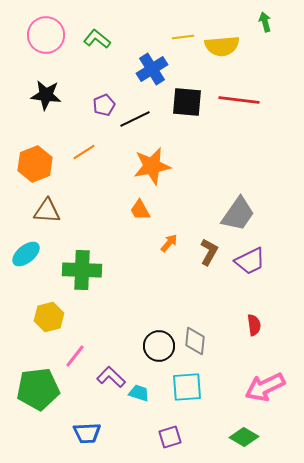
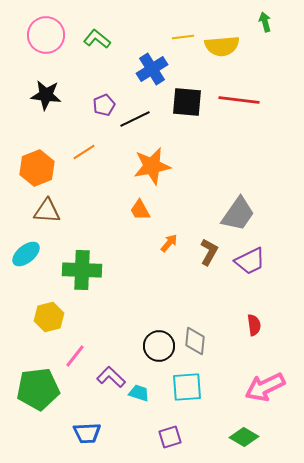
orange hexagon: moved 2 px right, 4 px down
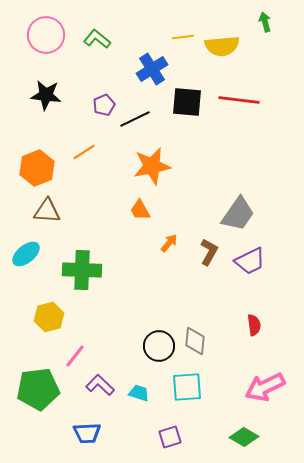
purple L-shape: moved 11 px left, 8 px down
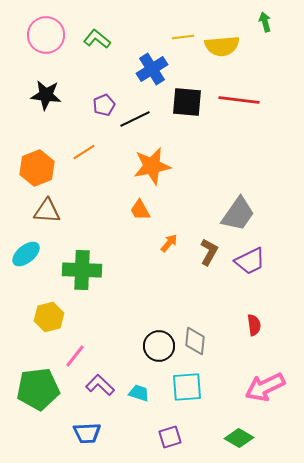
green diamond: moved 5 px left, 1 px down
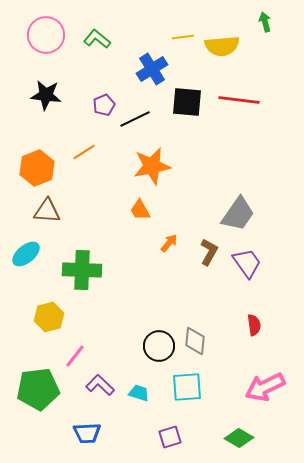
purple trapezoid: moved 3 px left, 2 px down; rotated 100 degrees counterclockwise
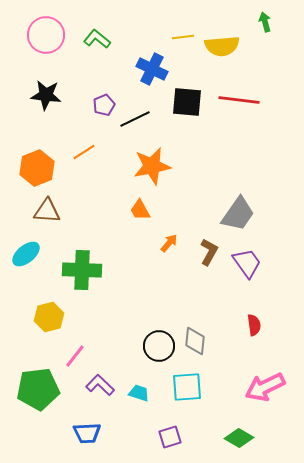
blue cross: rotated 32 degrees counterclockwise
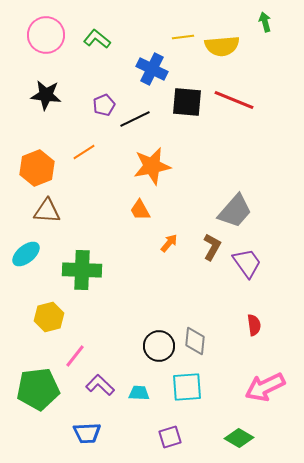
red line: moved 5 px left; rotated 15 degrees clockwise
gray trapezoid: moved 3 px left, 3 px up; rotated 6 degrees clockwise
brown L-shape: moved 3 px right, 5 px up
cyan trapezoid: rotated 15 degrees counterclockwise
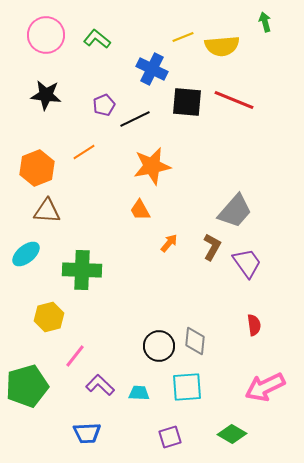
yellow line: rotated 15 degrees counterclockwise
green pentagon: moved 11 px left, 3 px up; rotated 9 degrees counterclockwise
green diamond: moved 7 px left, 4 px up
